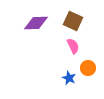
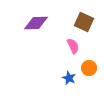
brown square: moved 11 px right, 1 px down
orange circle: moved 1 px right
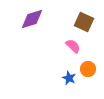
purple diamond: moved 4 px left, 4 px up; rotated 15 degrees counterclockwise
pink semicircle: rotated 21 degrees counterclockwise
orange circle: moved 1 px left, 1 px down
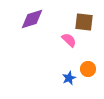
brown square: rotated 18 degrees counterclockwise
pink semicircle: moved 4 px left, 6 px up
blue star: rotated 24 degrees clockwise
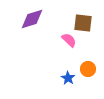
brown square: moved 1 px left, 1 px down
blue star: moved 1 px left; rotated 16 degrees counterclockwise
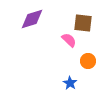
orange circle: moved 8 px up
blue star: moved 2 px right, 5 px down
